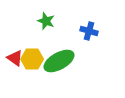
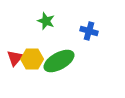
red triangle: rotated 36 degrees clockwise
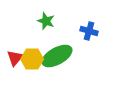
green ellipse: moved 2 px left, 5 px up
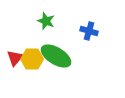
green ellipse: moved 1 px left; rotated 60 degrees clockwise
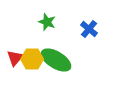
green star: moved 1 px right, 1 px down
blue cross: moved 2 px up; rotated 24 degrees clockwise
green ellipse: moved 4 px down
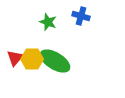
green star: moved 1 px right
blue cross: moved 8 px left, 13 px up; rotated 24 degrees counterclockwise
green ellipse: moved 1 px left, 1 px down
